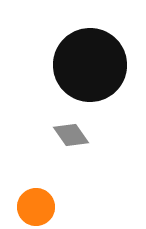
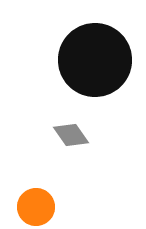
black circle: moved 5 px right, 5 px up
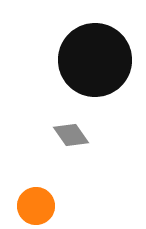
orange circle: moved 1 px up
